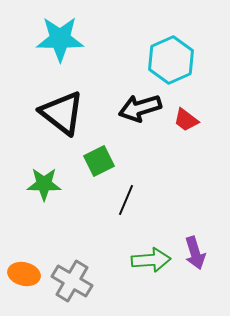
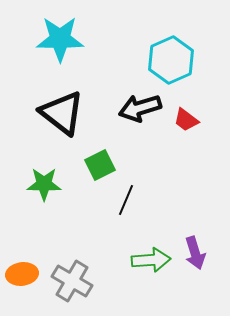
green square: moved 1 px right, 4 px down
orange ellipse: moved 2 px left; rotated 20 degrees counterclockwise
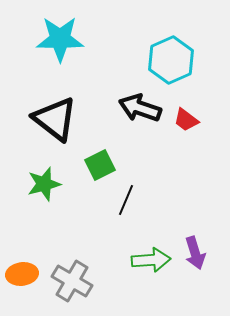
black arrow: rotated 36 degrees clockwise
black triangle: moved 7 px left, 6 px down
green star: rotated 16 degrees counterclockwise
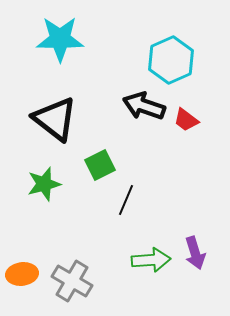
black arrow: moved 4 px right, 2 px up
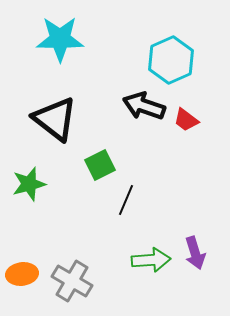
green star: moved 15 px left
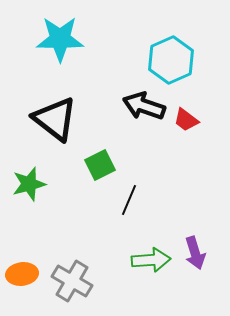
black line: moved 3 px right
